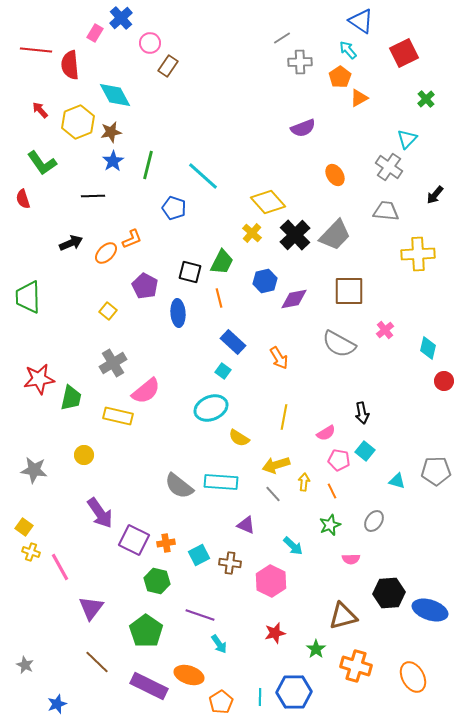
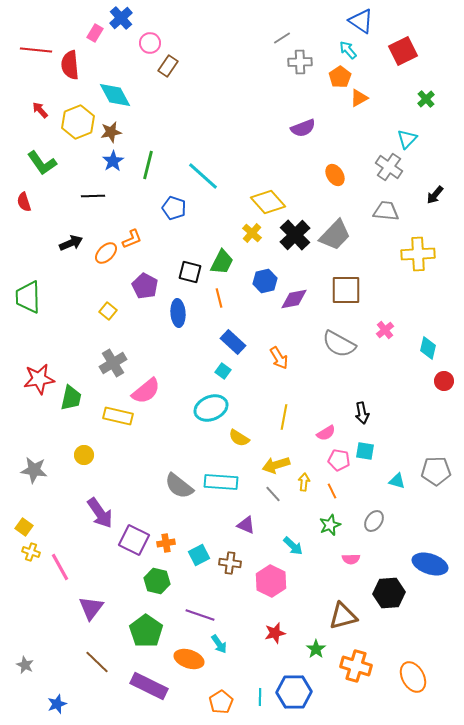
red square at (404, 53): moved 1 px left, 2 px up
red semicircle at (23, 199): moved 1 px right, 3 px down
brown square at (349, 291): moved 3 px left, 1 px up
cyan square at (365, 451): rotated 30 degrees counterclockwise
blue ellipse at (430, 610): moved 46 px up
orange ellipse at (189, 675): moved 16 px up
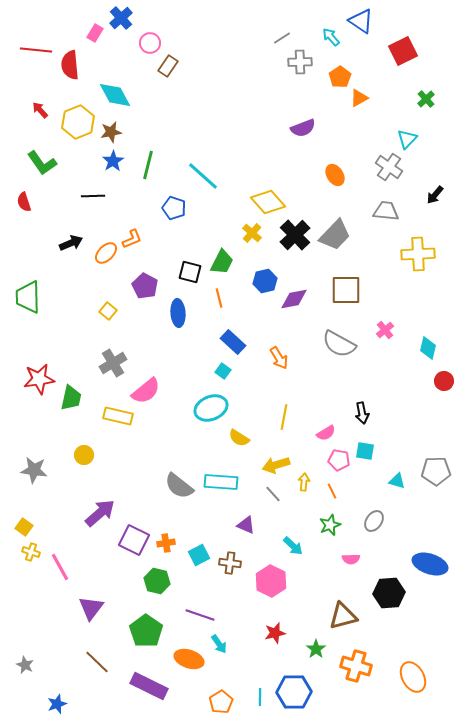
cyan arrow at (348, 50): moved 17 px left, 13 px up
purple arrow at (100, 513): rotated 96 degrees counterclockwise
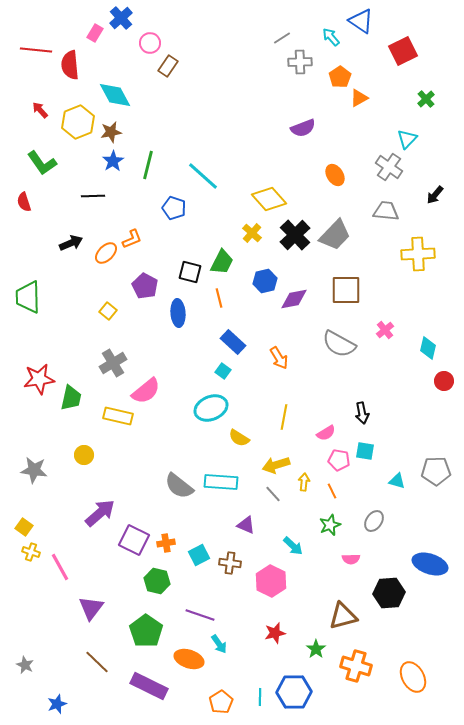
yellow diamond at (268, 202): moved 1 px right, 3 px up
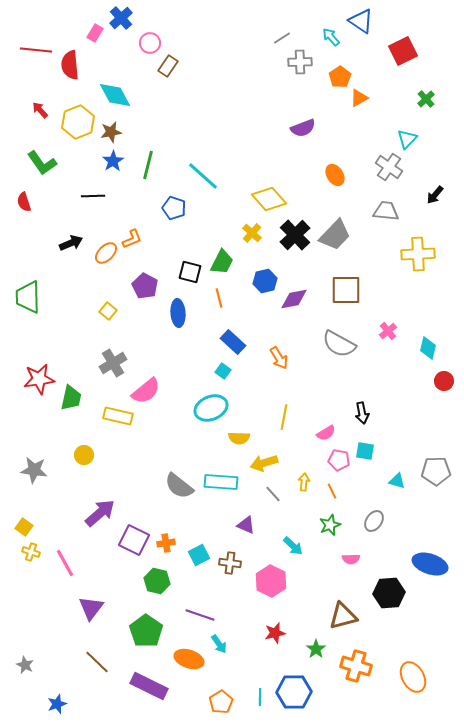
pink cross at (385, 330): moved 3 px right, 1 px down
yellow semicircle at (239, 438): rotated 30 degrees counterclockwise
yellow arrow at (276, 465): moved 12 px left, 2 px up
pink line at (60, 567): moved 5 px right, 4 px up
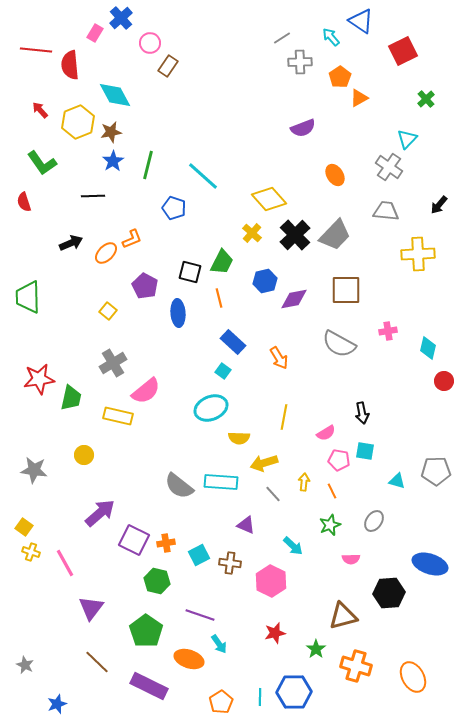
black arrow at (435, 195): moved 4 px right, 10 px down
pink cross at (388, 331): rotated 30 degrees clockwise
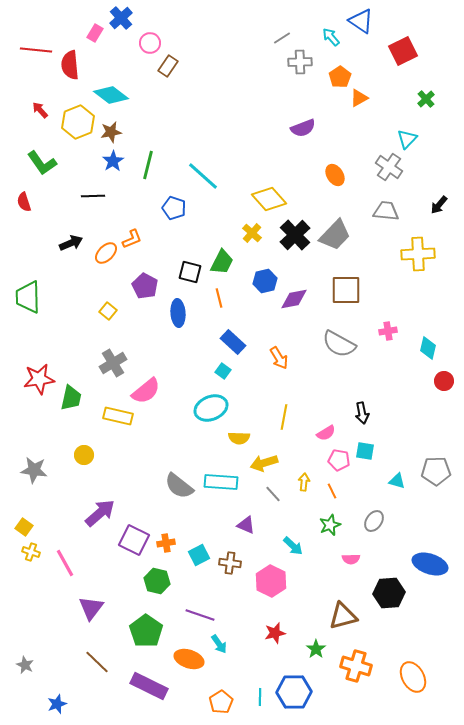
cyan diamond at (115, 95): moved 4 px left; rotated 24 degrees counterclockwise
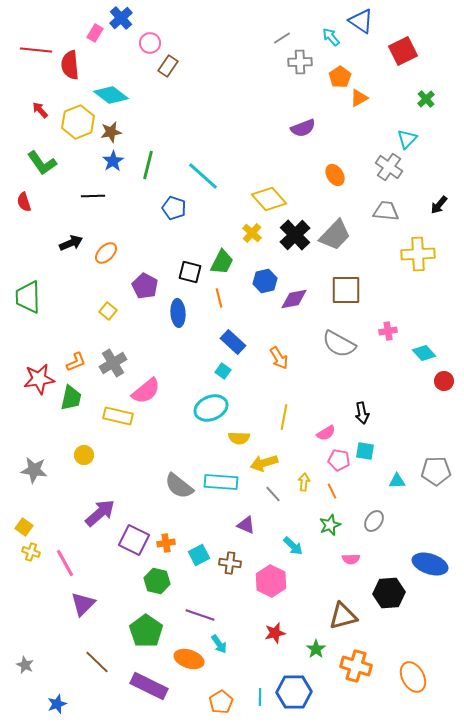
orange L-shape at (132, 239): moved 56 px left, 123 px down
cyan diamond at (428, 348): moved 4 px left, 5 px down; rotated 55 degrees counterclockwise
cyan triangle at (397, 481): rotated 18 degrees counterclockwise
purple triangle at (91, 608): moved 8 px left, 4 px up; rotated 8 degrees clockwise
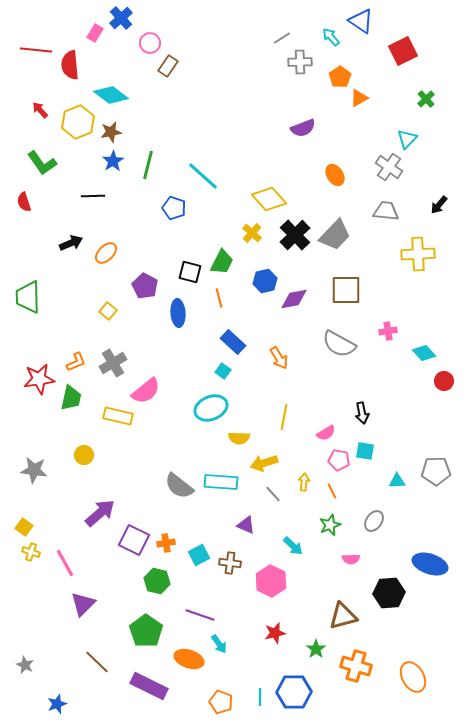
orange pentagon at (221, 702): rotated 20 degrees counterclockwise
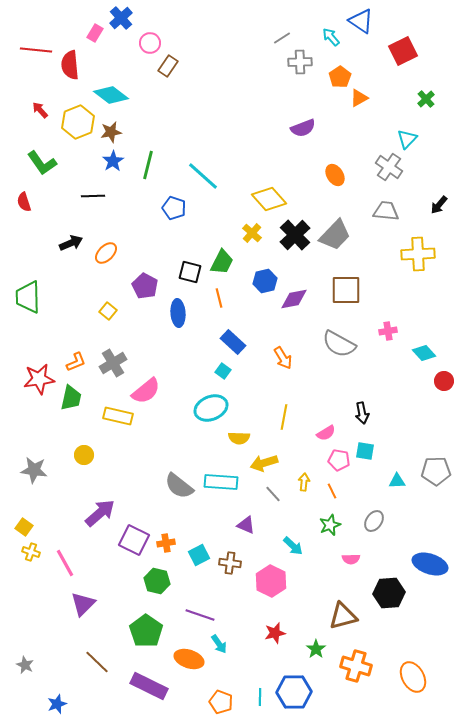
orange arrow at (279, 358): moved 4 px right
